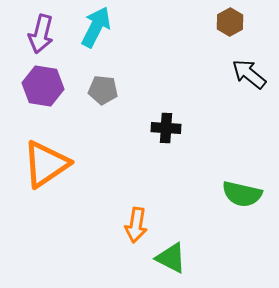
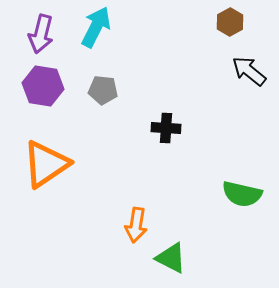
black arrow: moved 3 px up
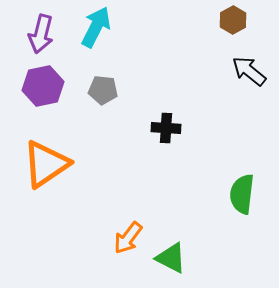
brown hexagon: moved 3 px right, 2 px up
purple hexagon: rotated 21 degrees counterclockwise
green semicircle: rotated 84 degrees clockwise
orange arrow: moved 8 px left, 13 px down; rotated 28 degrees clockwise
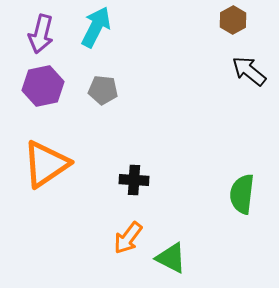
black cross: moved 32 px left, 52 px down
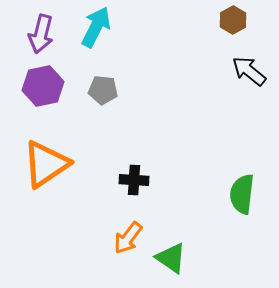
green triangle: rotated 8 degrees clockwise
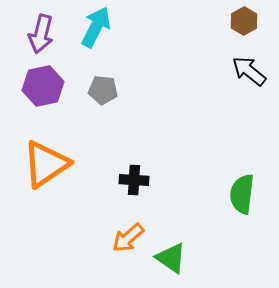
brown hexagon: moved 11 px right, 1 px down
orange arrow: rotated 12 degrees clockwise
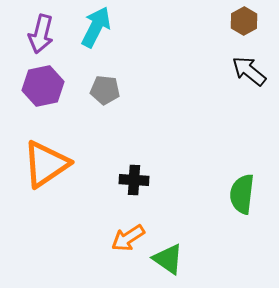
gray pentagon: moved 2 px right
orange arrow: rotated 8 degrees clockwise
green triangle: moved 3 px left, 1 px down
